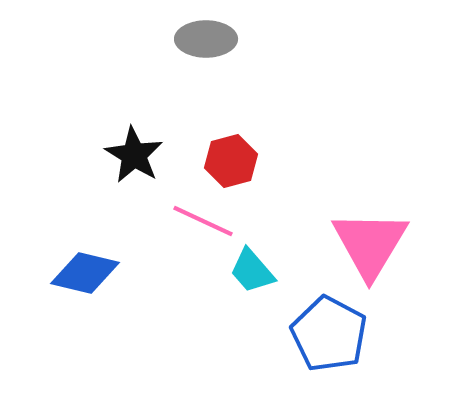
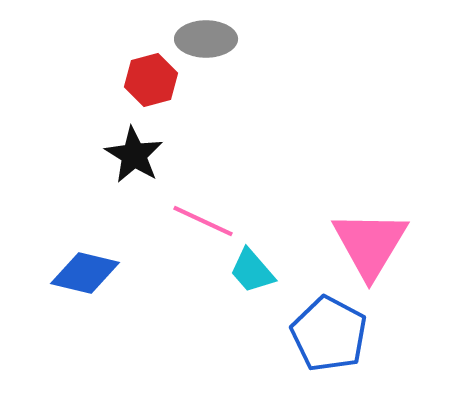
red hexagon: moved 80 px left, 81 px up
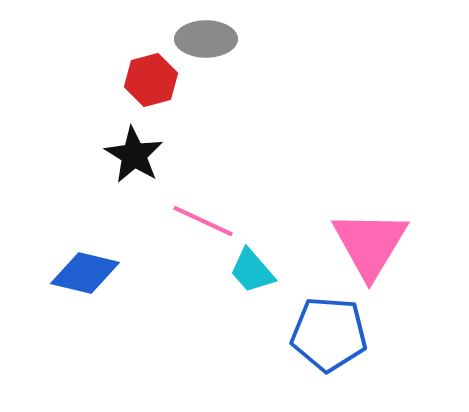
blue pentagon: rotated 24 degrees counterclockwise
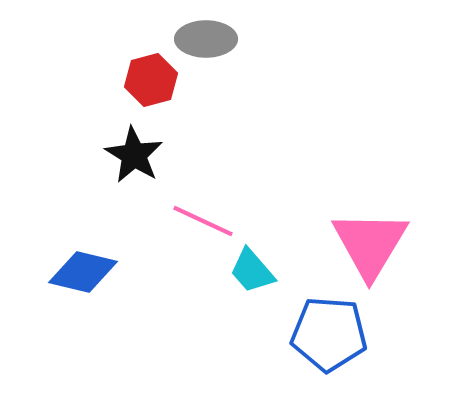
blue diamond: moved 2 px left, 1 px up
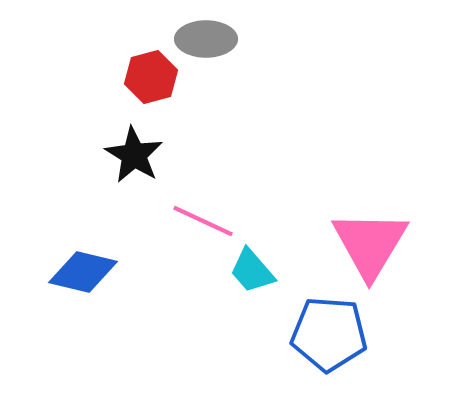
red hexagon: moved 3 px up
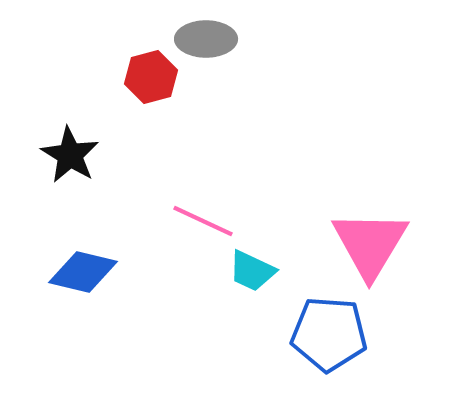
black star: moved 64 px left
cyan trapezoid: rotated 24 degrees counterclockwise
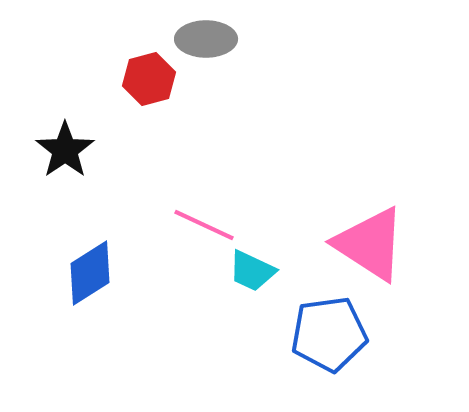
red hexagon: moved 2 px left, 2 px down
black star: moved 5 px left, 5 px up; rotated 6 degrees clockwise
pink line: moved 1 px right, 4 px down
pink triangle: rotated 28 degrees counterclockwise
blue diamond: moved 7 px right, 1 px down; rotated 46 degrees counterclockwise
blue pentagon: rotated 12 degrees counterclockwise
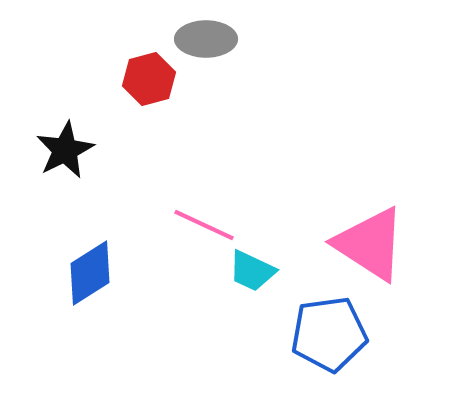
black star: rotated 8 degrees clockwise
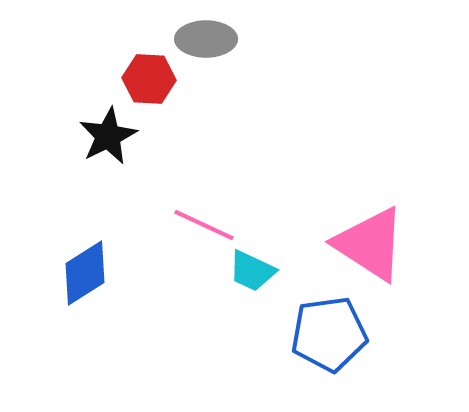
red hexagon: rotated 18 degrees clockwise
black star: moved 43 px right, 14 px up
blue diamond: moved 5 px left
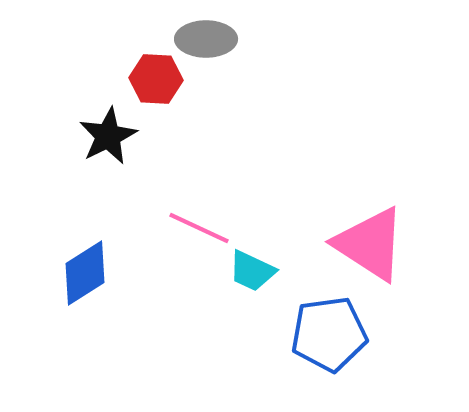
red hexagon: moved 7 px right
pink line: moved 5 px left, 3 px down
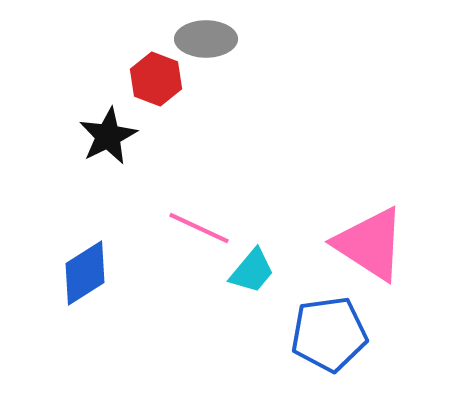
red hexagon: rotated 18 degrees clockwise
cyan trapezoid: rotated 75 degrees counterclockwise
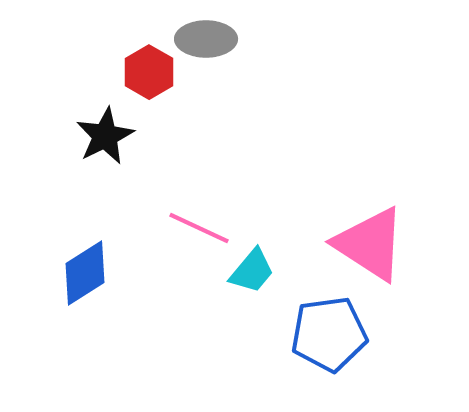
red hexagon: moved 7 px left, 7 px up; rotated 9 degrees clockwise
black star: moved 3 px left
